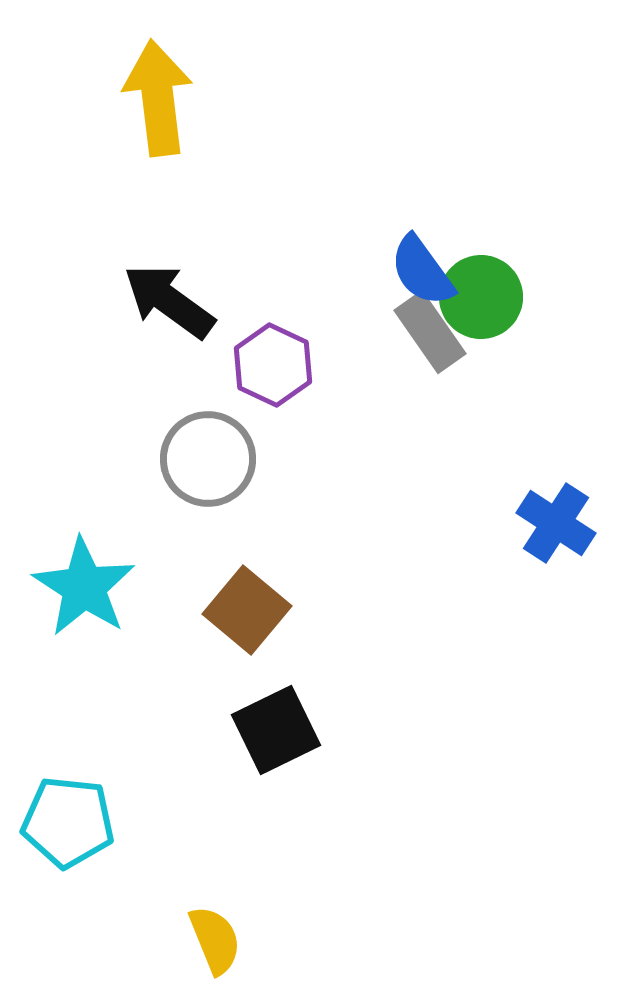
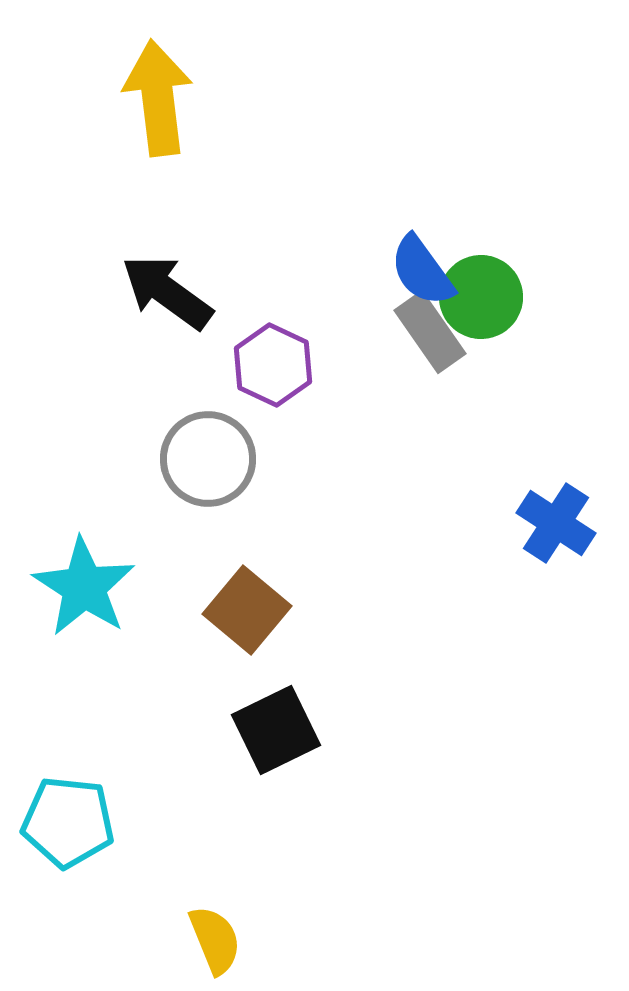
black arrow: moved 2 px left, 9 px up
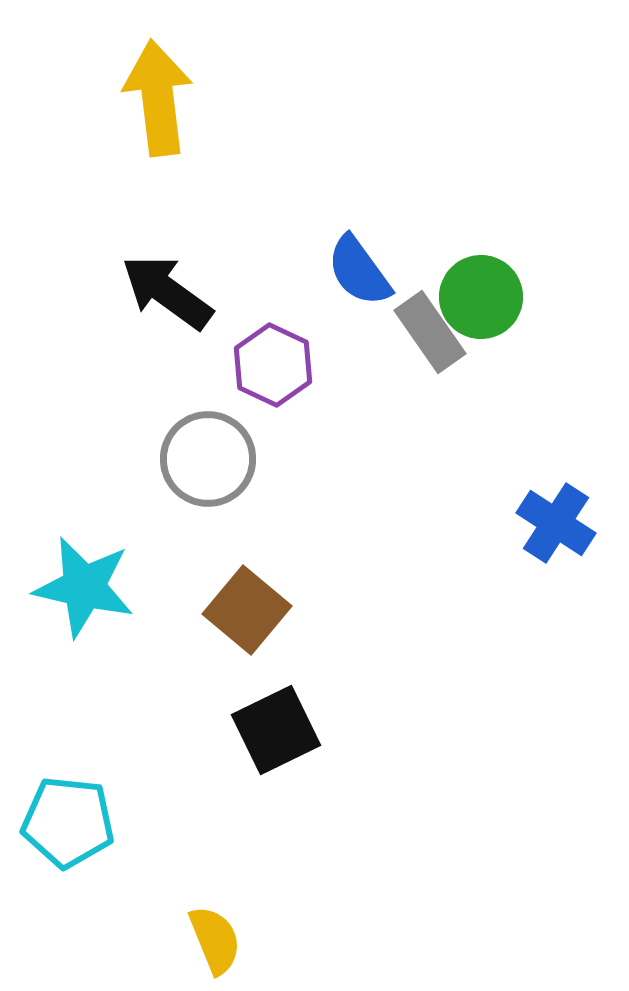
blue semicircle: moved 63 px left
cyan star: rotated 20 degrees counterclockwise
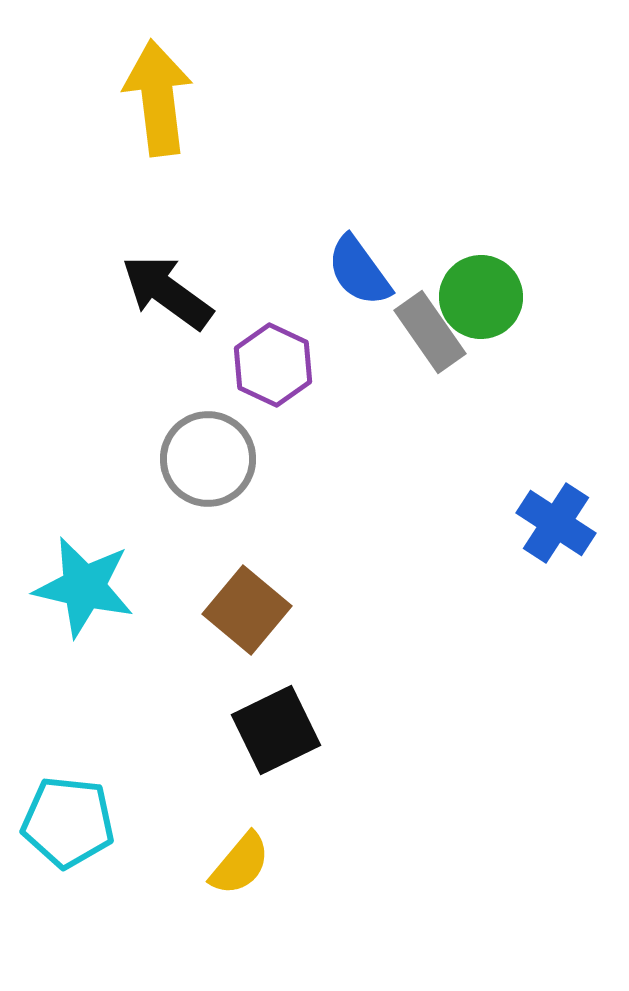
yellow semicircle: moved 25 px right, 76 px up; rotated 62 degrees clockwise
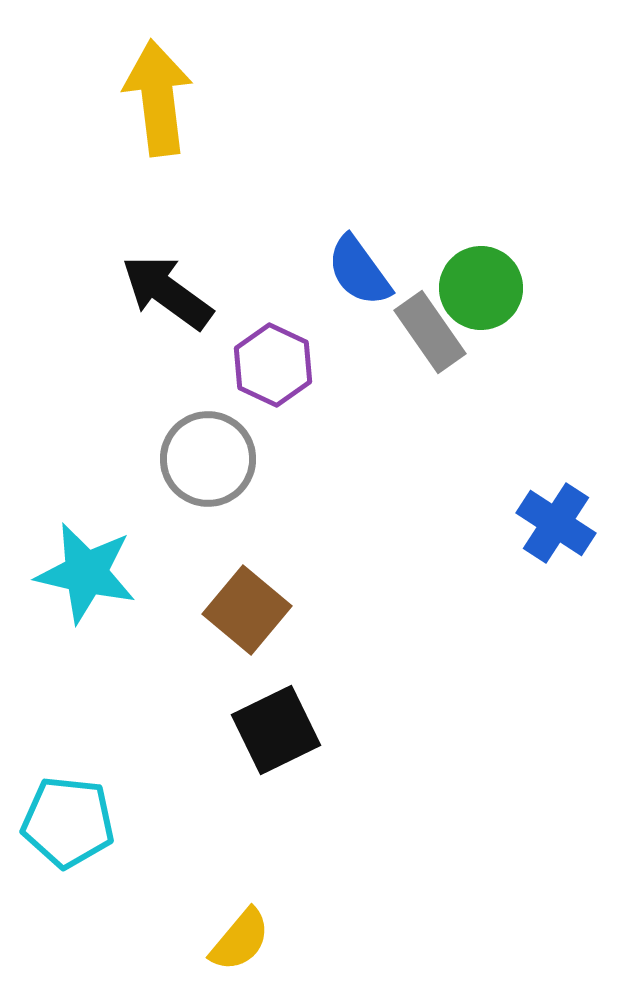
green circle: moved 9 px up
cyan star: moved 2 px right, 14 px up
yellow semicircle: moved 76 px down
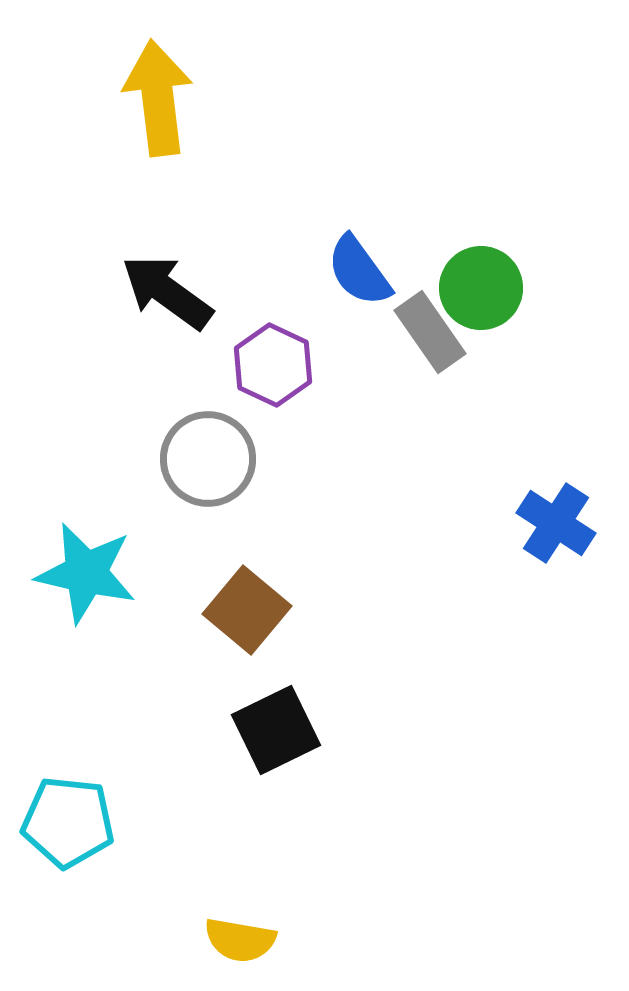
yellow semicircle: rotated 60 degrees clockwise
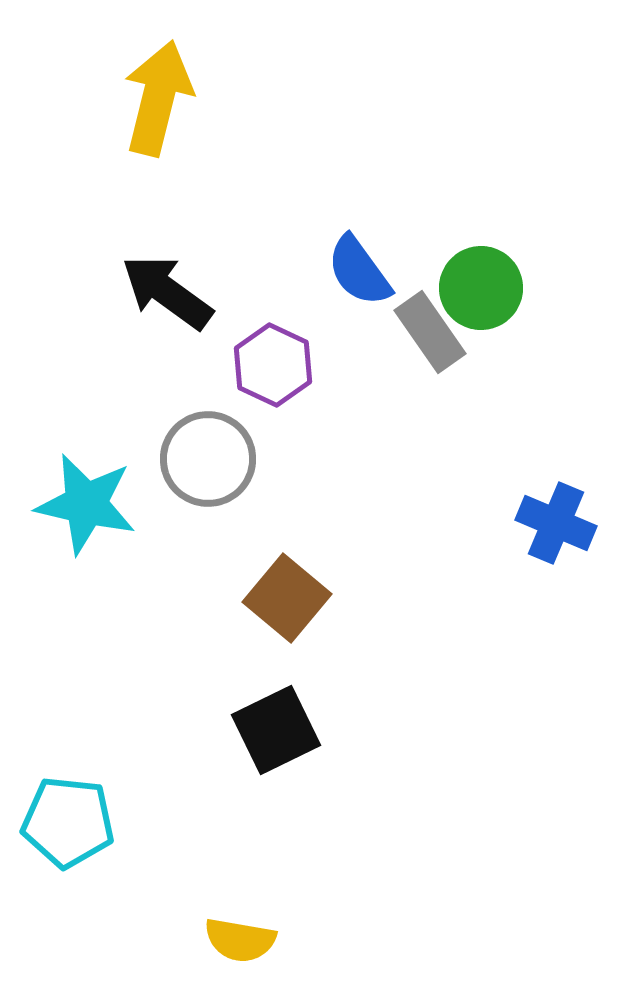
yellow arrow: rotated 21 degrees clockwise
blue cross: rotated 10 degrees counterclockwise
cyan star: moved 69 px up
brown square: moved 40 px right, 12 px up
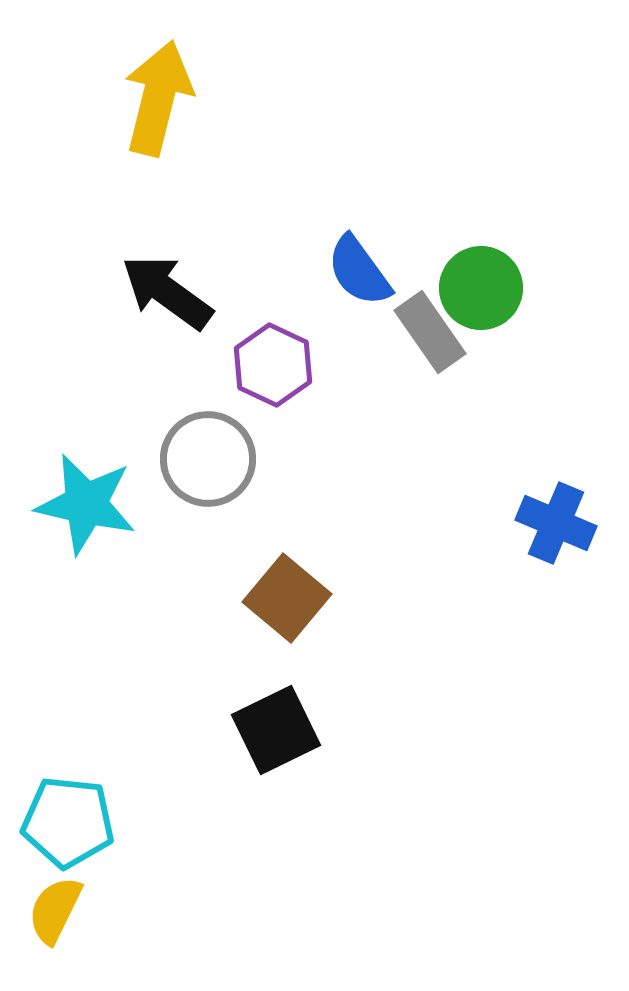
yellow semicircle: moved 185 px left, 30 px up; rotated 106 degrees clockwise
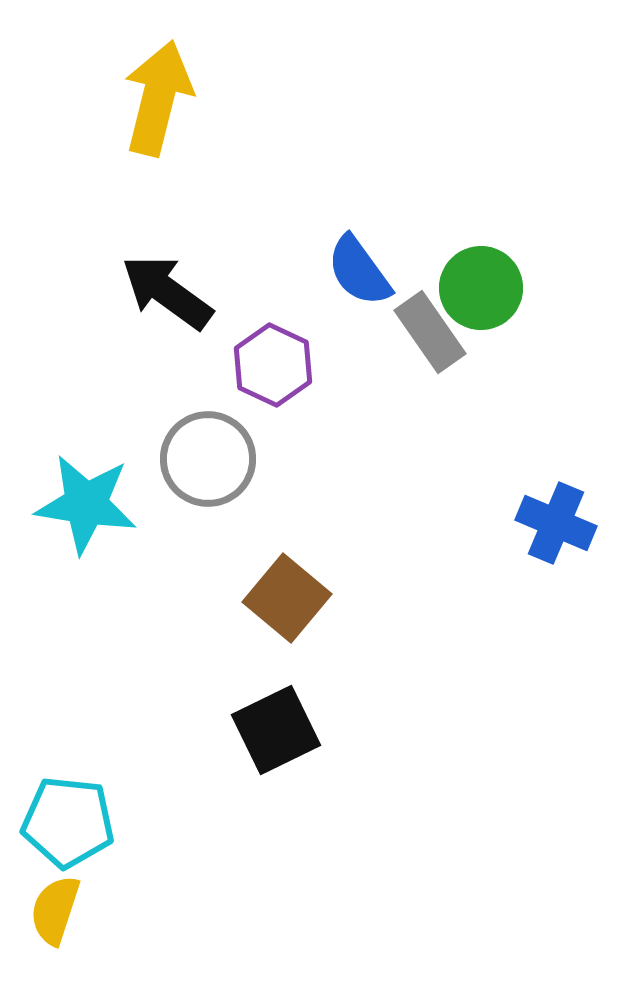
cyan star: rotated 4 degrees counterclockwise
yellow semicircle: rotated 8 degrees counterclockwise
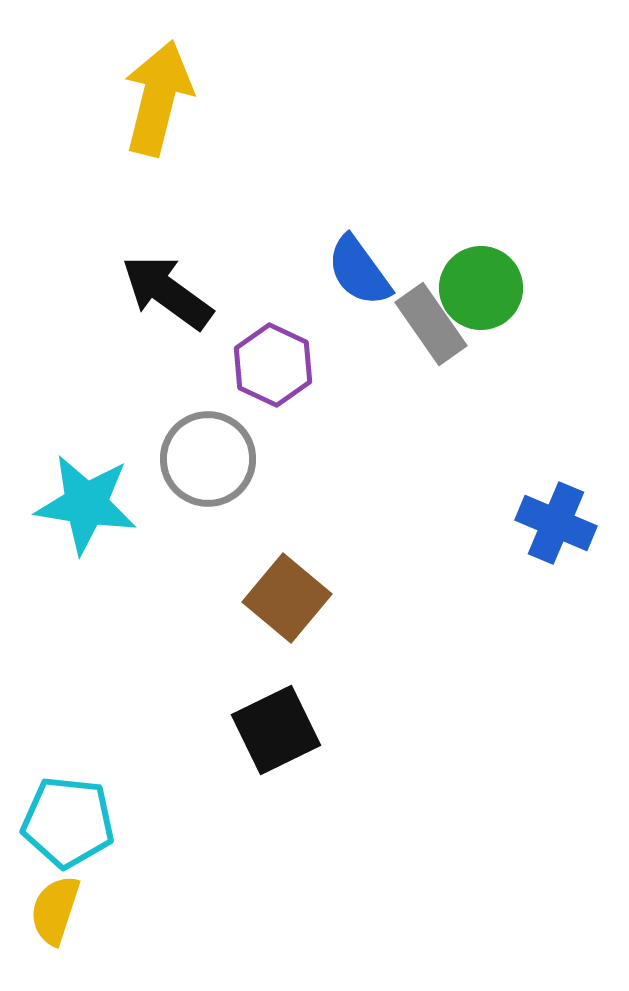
gray rectangle: moved 1 px right, 8 px up
